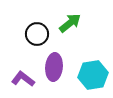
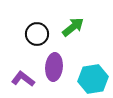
green arrow: moved 3 px right, 4 px down
cyan hexagon: moved 4 px down
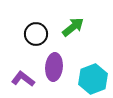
black circle: moved 1 px left
cyan hexagon: rotated 12 degrees counterclockwise
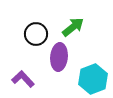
purple ellipse: moved 5 px right, 10 px up
purple L-shape: rotated 10 degrees clockwise
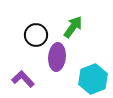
green arrow: rotated 15 degrees counterclockwise
black circle: moved 1 px down
purple ellipse: moved 2 px left
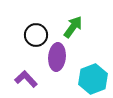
purple L-shape: moved 3 px right
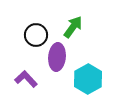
cyan hexagon: moved 5 px left; rotated 8 degrees counterclockwise
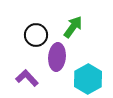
purple L-shape: moved 1 px right, 1 px up
